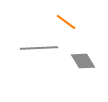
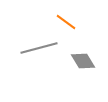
gray line: rotated 12 degrees counterclockwise
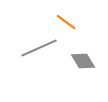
gray line: rotated 9 degrees counterclockwise
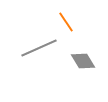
orange line: rotated 20 degrees clockwise
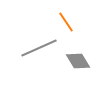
gray diamond: moved 5 px left
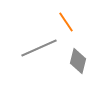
gray diamond: rotated 45 degrees clockwise
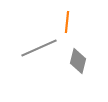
orange line: moved 1 px right; rotated 40 degrees clockwise
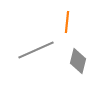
gray line: moved 3 px left, 2 px down
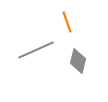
orange line: rotated 25 degrees counterclockwise
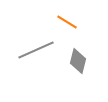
orange line: rotated 40 degrees counterclockwise
